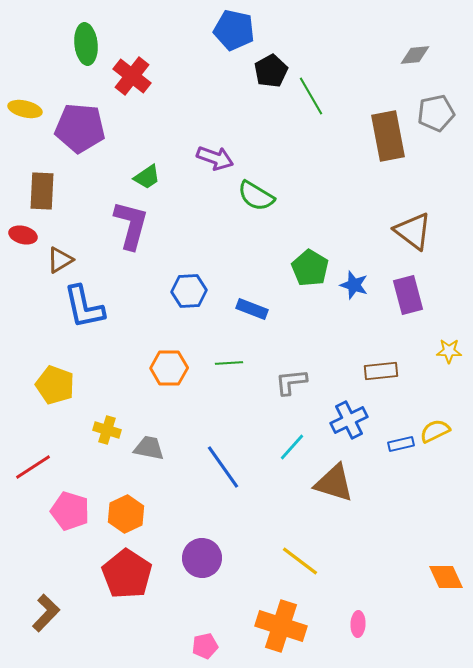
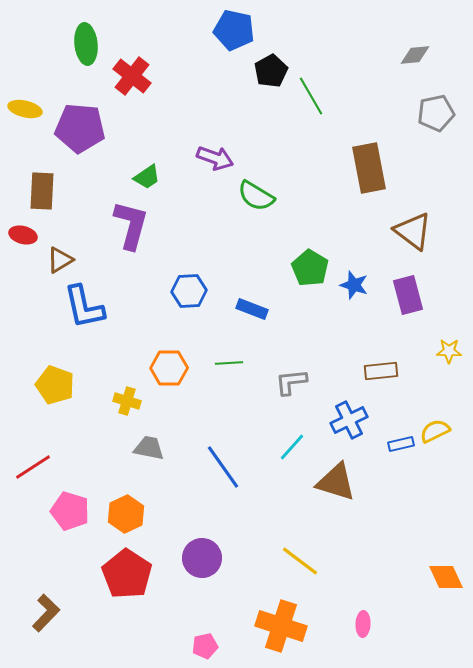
brown rectangle at (388, 136): moved 19 px left, 32 px down
yellow cross at (107, 430): moved 20 px right, 29 px up
brown triangle at (334, 483): moved 2 px right, 1 px up
pink ellipse at (358, 624): moved 5 px right
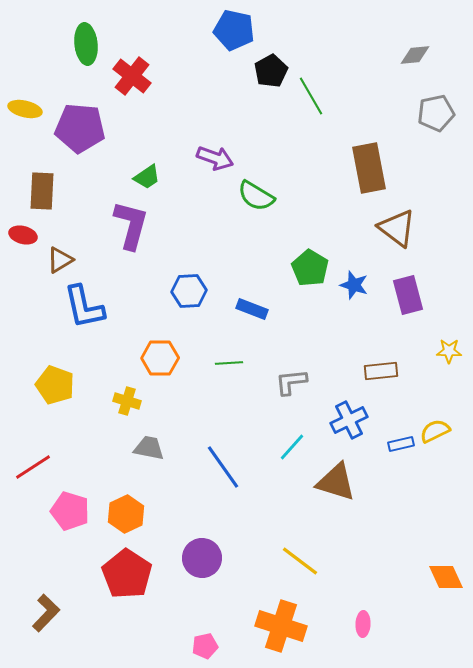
brown triangle at (413, 231): moved 16 px left, 3 px up
orange hexagon at (169, 368): moved 9 px left, 10 px up
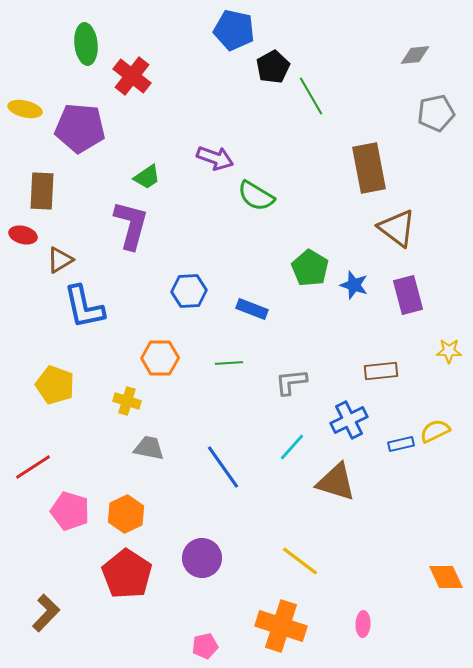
black pentagon at (271, 71): moved 2 px right, 4 px up
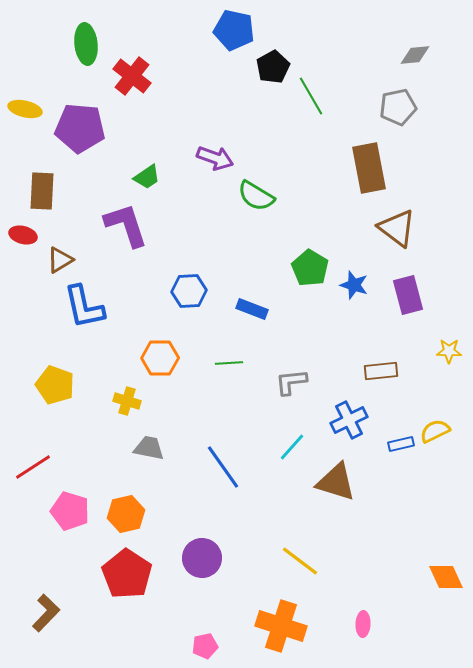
gray pentagon at (436, 113): moved 38 px left, 6 px up
purple L-shape at (131, 225): moved 5 px left; rotated 33 degrees counterclockwise
orange hexagon at (126, 514): rotated 12 degrees clockwise
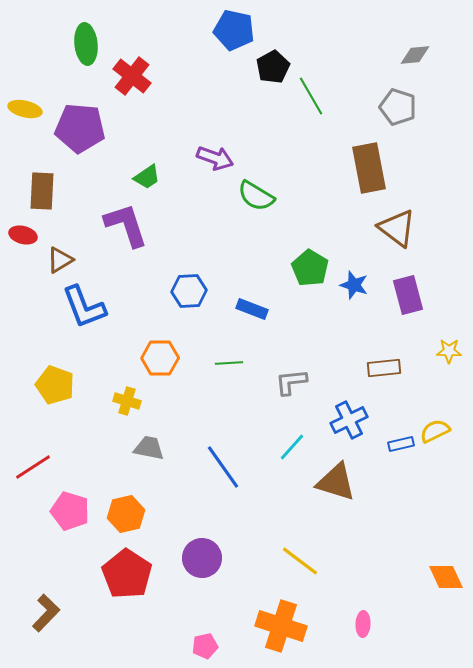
gray pentagon at (398, 107): rotated 30 degrees clockwise
blue L-shape at (84, 307): rotated 9 degrees counterclockwise
brown rectangle at (381, 371): moved 3 px right, 3 px up
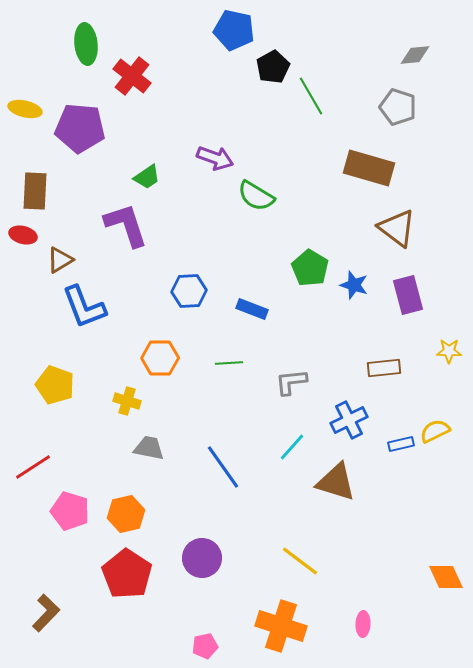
brown rectangle at (369, 168): rotated 63 degrees counterclockwise
brown rectangle at (42, 191): moved 7 px left
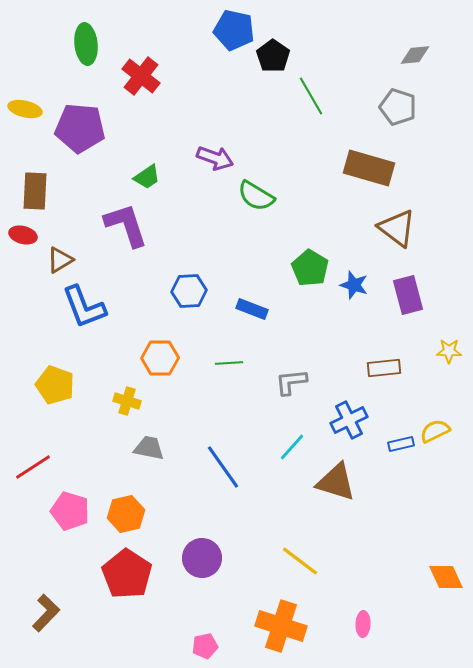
black pentagon at (273, 67): moved 11 px up; rotated 8 degrees counterclockwise
red cross at (132, 76): moved 9 px right
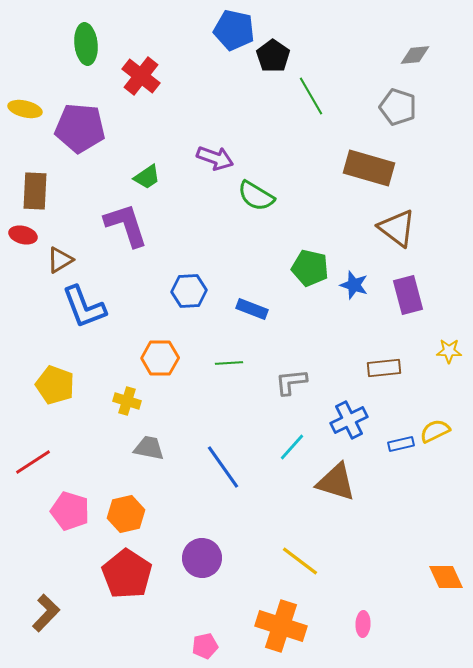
green pentagon at (310, 268): rotated 18 degrees counterclockwise
red line at (33, 467): moved 5 px up
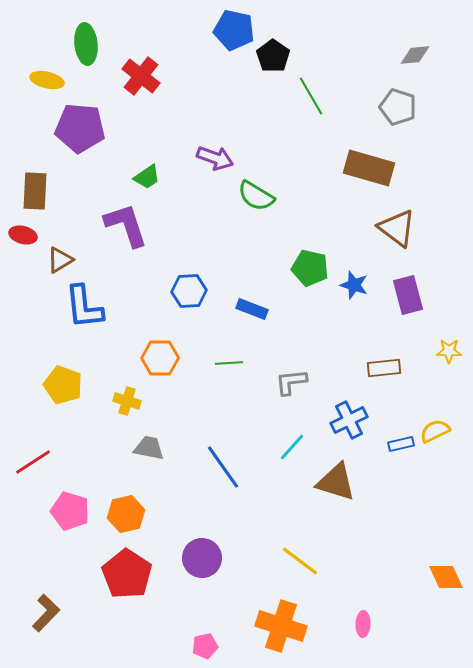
yellow ellipse at (25, 109): moved 22 px right, 29 px up
blue L-shape at (84, 307): rotated 15 degrees clockwise
yellow pentagon at (55, 385): moved 8 px right
